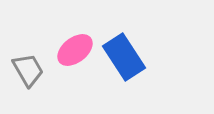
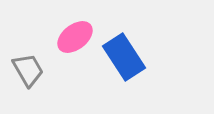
pink ellipse: moved 13 px up
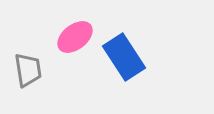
gray trapezoid: rotated 21 degrees clockwise
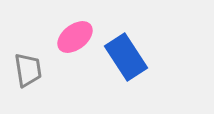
blue rectangle: moved 2 px right
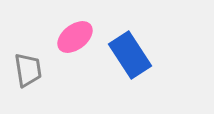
blue rectangle: moved 4 px right, 2 px up
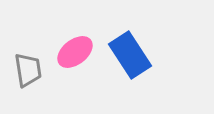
pink ellipse: moved 15 px down
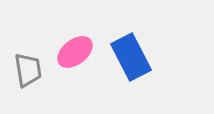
blue rectangle: moved 1 px right, 2 px down; rotated 6 degrees clockwise
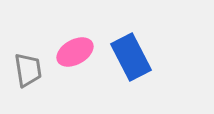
pink ellipse: rotated 9 degrees clockwise
